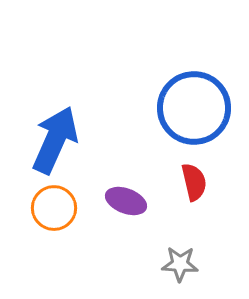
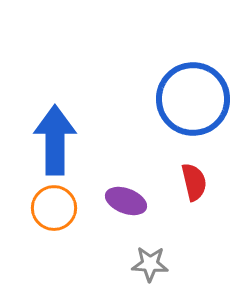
blue circle: moved 1 px left, 9 px up
blue arrow: rotated 24 degrees counterclockwise
gray star: moved 30 px left
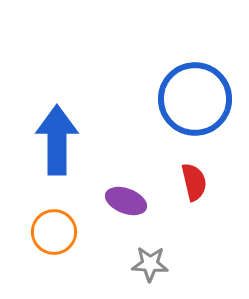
blue circle: moved 2 px right
blue arrow: moved 2 px right
orange circle: moved 24 px down
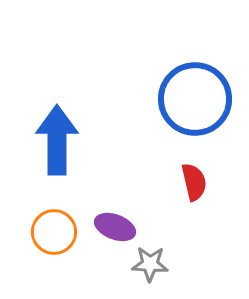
purple ellipse: moved 11 px left, 26 px down
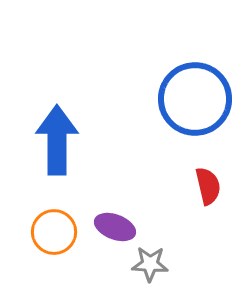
red semicircle: moved 14 px right, 4 px down
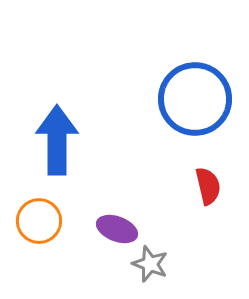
purple ellipse: moved 2 px right, 2 px down
orange circle: moved 15 px left, 11 px up
gray star: rotated 18 degrees clockwise
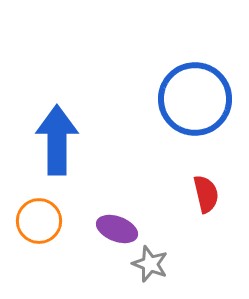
red semicircle: moved 2 px left, 8 px down
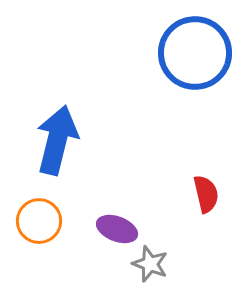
blue circle: moved 46 px up
blue arrow: rotated 14 degrees clockwise
